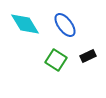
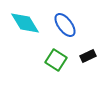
cyan diamond: moved 1 px up
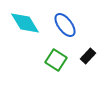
black rectangle: rotated 21 degrees counterclockwise
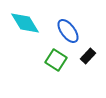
blue ellipse: moved 3 px right, 6 px down
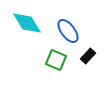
cyan diamond: moved 2 px right
green square: rotated 10 degrees counterclockwise
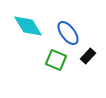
cyan diamond: moved 1 px right, 3 px down
blue ellipse: moved 2 px down
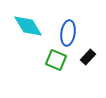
blue ellipse: rotated 45 degrees clockwise
black rectangle: moved 1 px down
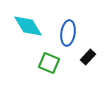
green square: moved 7 px left, 3 px down
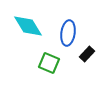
black rectangle: moved 1 px left, 3 px up
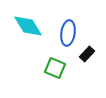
green square: moved 6 px right, 5 px down
